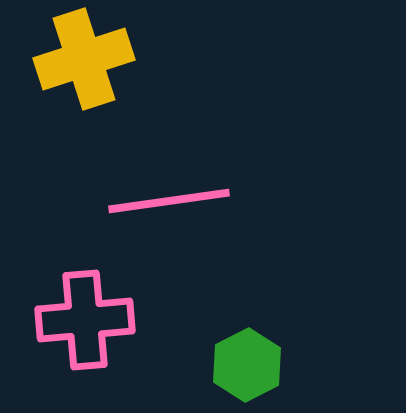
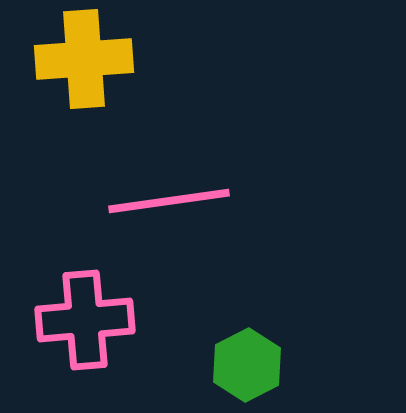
yellow cross: rotated 14 degrees clockwise
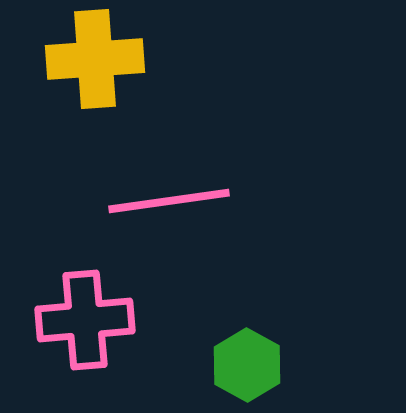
yellow cross: moved 11 px right
green hexagon: rotated 4 degrees counterclockwise
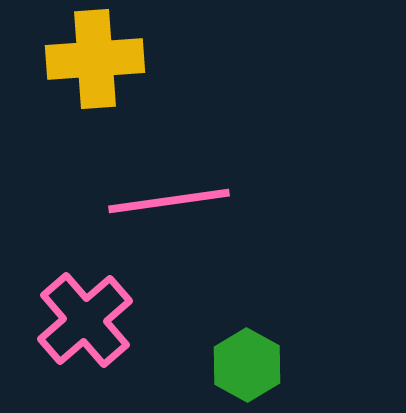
pink cross: rotated 36 degrees counterclockwise
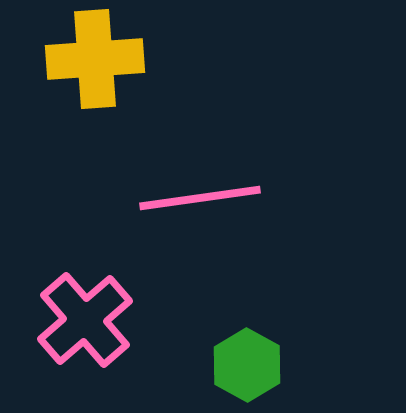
pink line: moved 31 px right, 3 px up
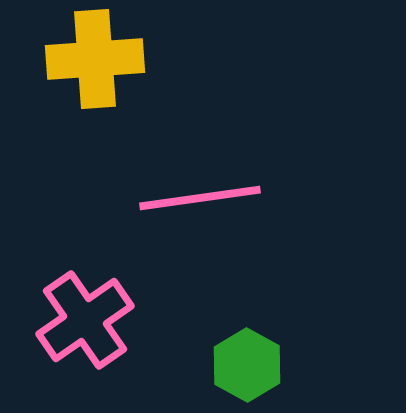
pink cross: rotated 6 degrees clockwise
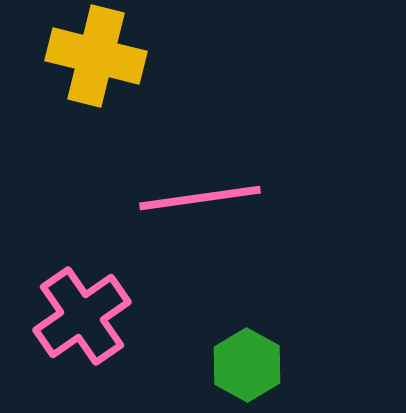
yellow cross: moved 1 px right, 3 px up; rotated 18 degrees clockwise
pink cross: moved 3 px left, 4 px up
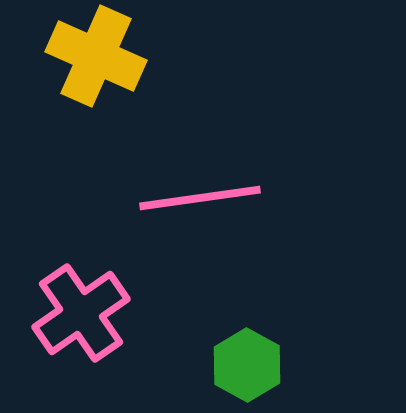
yellow cross: rotated 10 degrees clockwise
pink cross: moved 1 px left, 3 px up
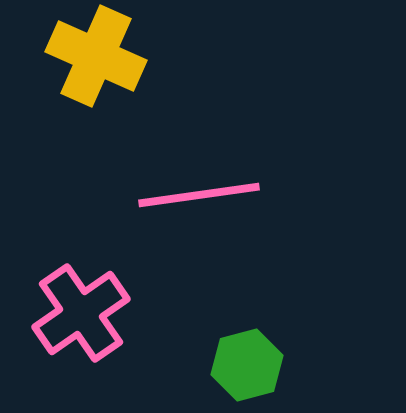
pink line: moved 1 px left, 3 px up
green hexagon: rotated 16 degrees clockwise
